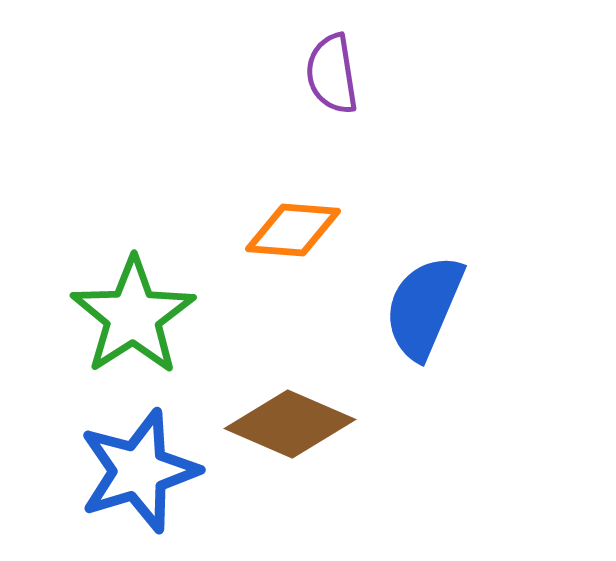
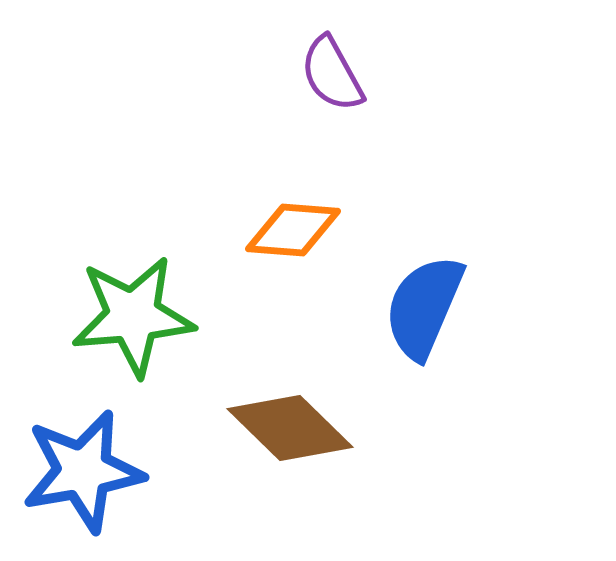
purple semicircle: rotated 20 degrees counterclockwise
green star: rotated 28 degrees clockwise
brown diamond: moved 4 px down; rotated 21 degrees clockwise
blue star: moved 56 px left; rotated 7 degrees clockwise
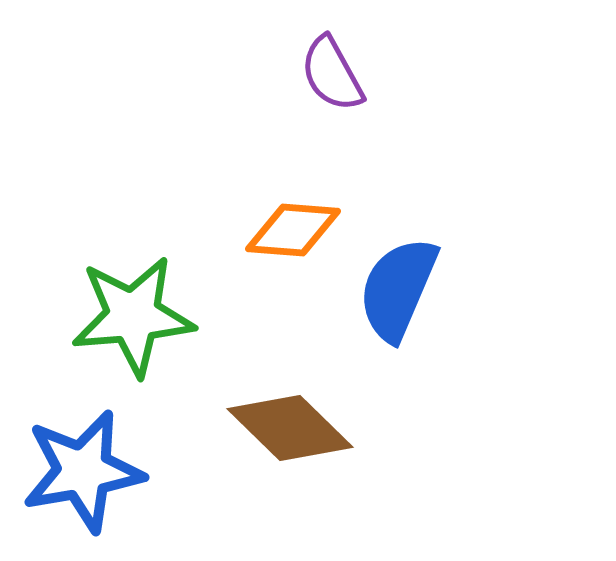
blue semicircle: moved 26 px left, 18 px up
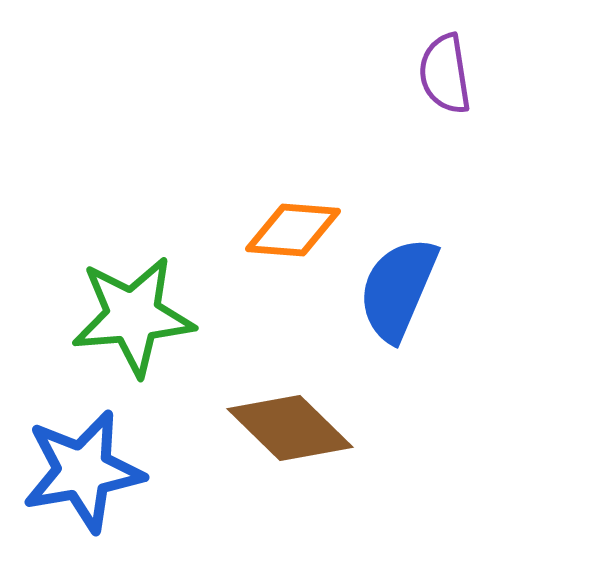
purple semicircle: moved 113 px right; rotated 20 degrees clockwise
